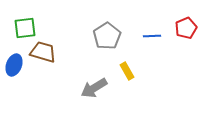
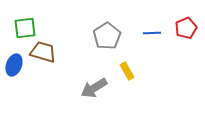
blue line: moved 3 px up
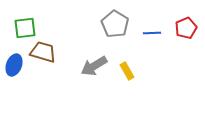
gray pentagon: moved 8 px right, 12 px up; rotated 8 degrees counterclockwise
gray arrow: moved 22 px up
